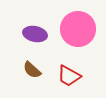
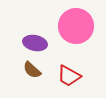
pink circle: moved 2 px left, 3 px up
purple ellipse: moved 9 px down
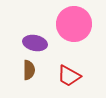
pink circle: moved 2 px left, 2 px up
brown semicircle: moved 3 px left; rotated 132 degrees counterclockwise
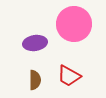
purple ellipse: rotated 20 degrees counterclockwise
brown semicircle: moved 6 px right, 10 px down
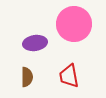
red trapezoid: rotated 50 degrees clockwise
brown semicircle: moved 8 px left, 3 px up
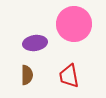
brown semicircle: moved 2 px up
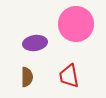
pink circle: moved 2 px right
brown semicircle: moved 2 px down
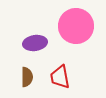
pink circle: moved 2 px down
red trapezoid: moved 9 px left, 1 px down
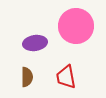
red trapezoid: moved 6 px right
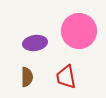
pink circle: moved 3 px right, 5 px down
